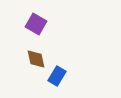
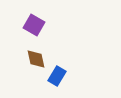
purple square: moved 2 px left, 1 px down
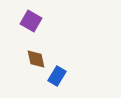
purple square: moved 3 px left, 4 px up
